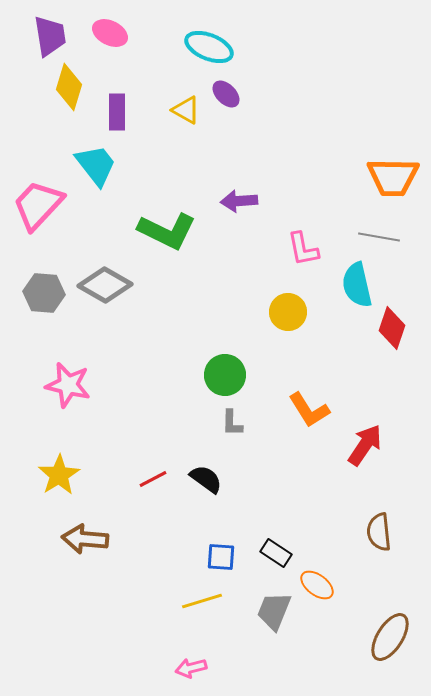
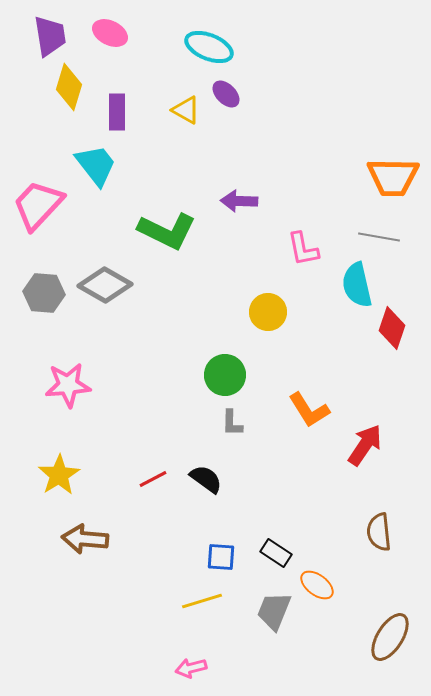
purple arrow: rotated 6 degrees clockwise
yellow circle: moved 20 px left
pink star: rotated 18 degrees counterclockwise
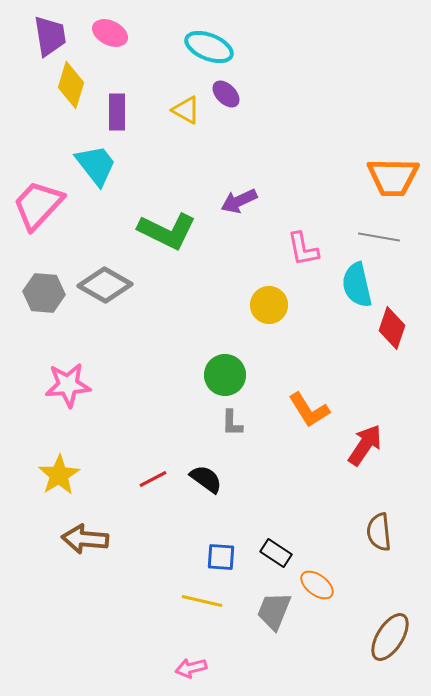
yellow diamond: moved 2 px right, 2 px up
purple arrow: rotated 27 degrees counterclockwise
yellow circle: moved 1 px right, 7 px up
yellow line: rotated 30 degrees clockwise
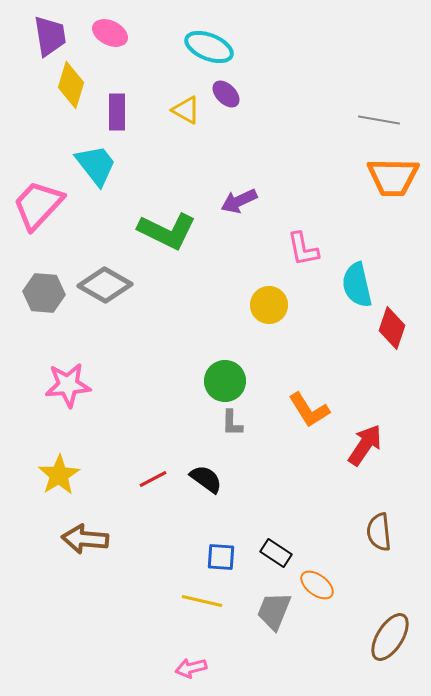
gray line: moved 117 px up
green circle: moved 6 px down
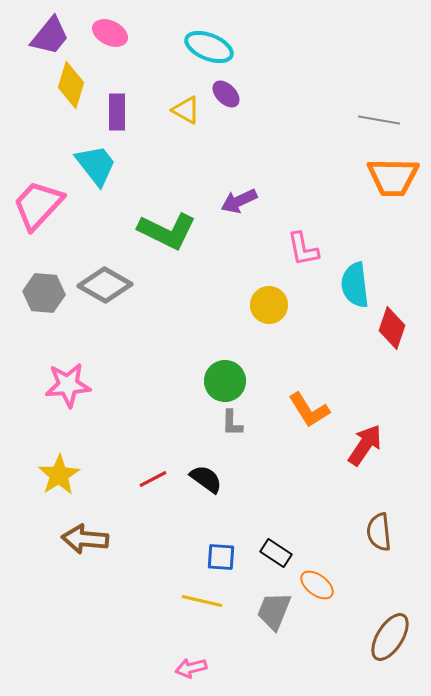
purple trapezoid: rotated 48 degrees clockwise
cyan semicircle: moved 2 px left; rotated 6 degrees clockwise
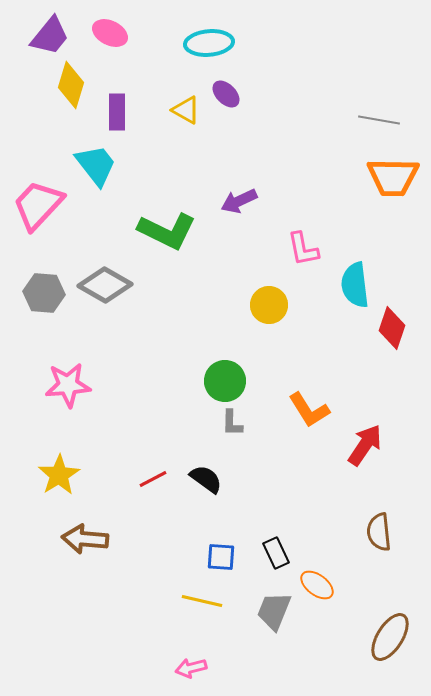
cyan ellipse: moved 4 px up; rotated 27 degrees counterclockwise
black rectangle: rotated 32 degrees clockwise
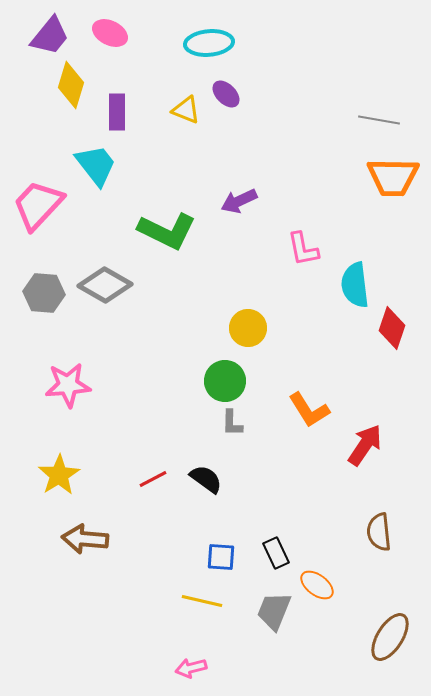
yellow triangle: rotated 8 degrees counterclockwise
yellow circle: moved 21 px left, 23 px down
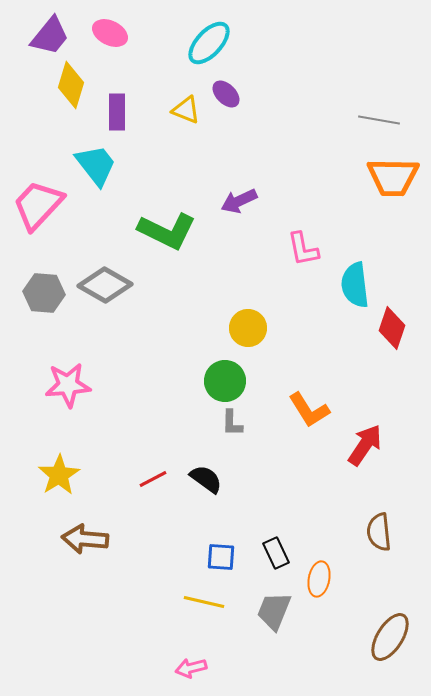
cyan ellipse: rotated 42 degrees counterclockwise
orange ellipse: moved 2 px right, 6 px up; rotated 64 degrees clockwise
yellow line: moved 2 px right, 1 px down
